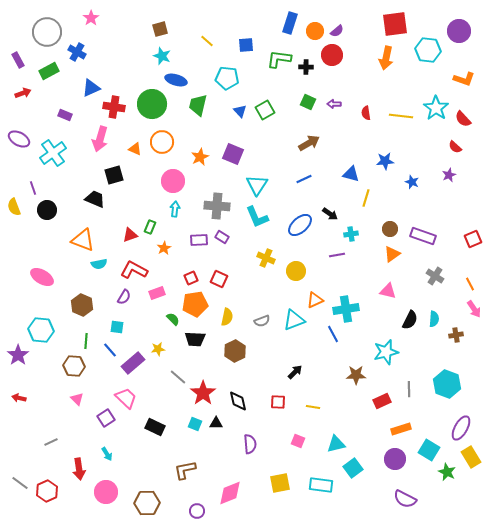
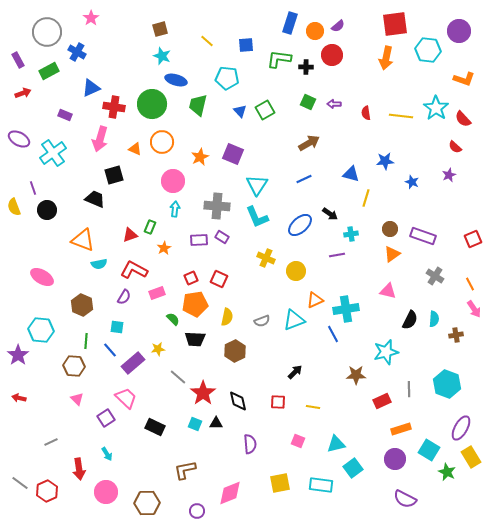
purple semicircle at (337, 31): moved 1 px right, 5 px up
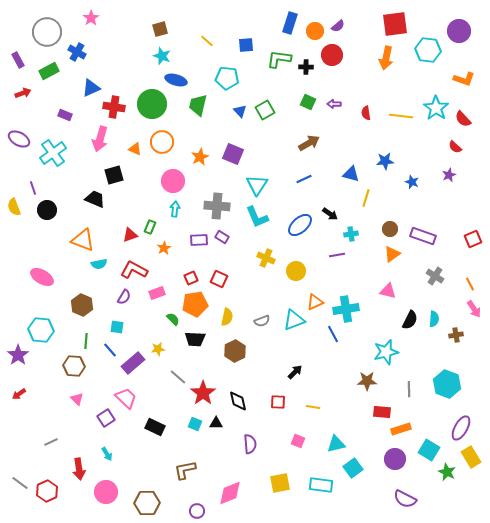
orange triangle at (315, 300): moved 2 px down
brown star at (356, 375): moved 11 px right, 6 px down
red arrow at (19, 398): moved 4 px up; rotated 48 degrees counterclockwise
red rectangle at (382, 401): moved 11 px down; rotated 30 degrees clockwise
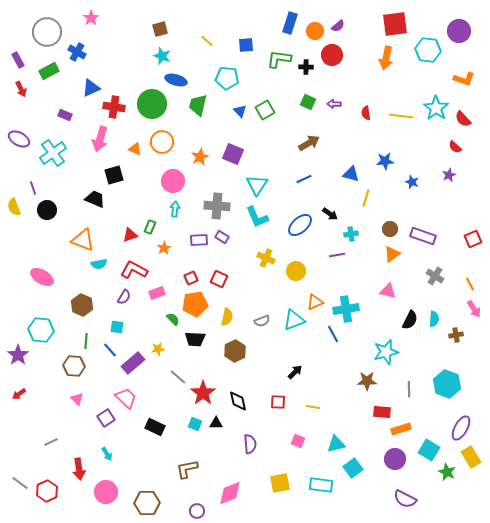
red arrow at (23, 93): moved 2 px left, 4 px up; rotated 84 degrees clockwise
brown L-shape at (185, 470): moved 2 px right, 1 px up
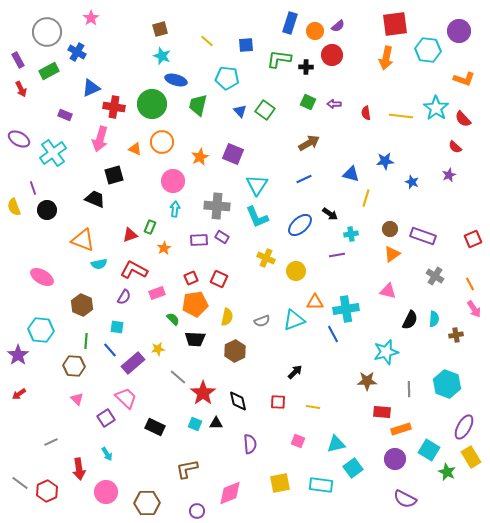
green square at (265, 110): rotated 24 degrees counterclockwise
orange triangle at (315, 302): rotated 24 degrees clockwise
purple ellipse at (461, 428): moved 3 px right, 1 px up
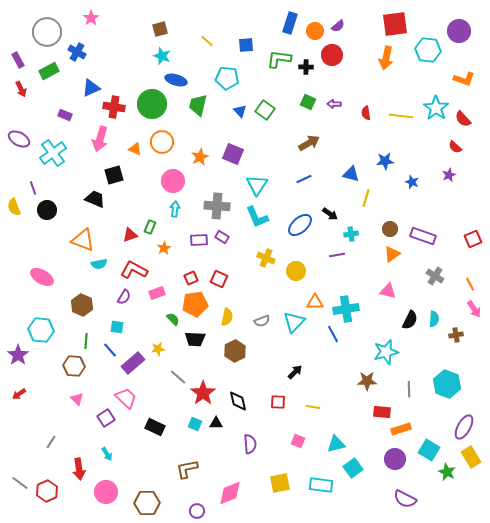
cyan triangle at (294, 320): moved 2 px down; rotated 25 degrees counterclockwise
gray line at (51, 442): rotated 32 degrees counterclockwise
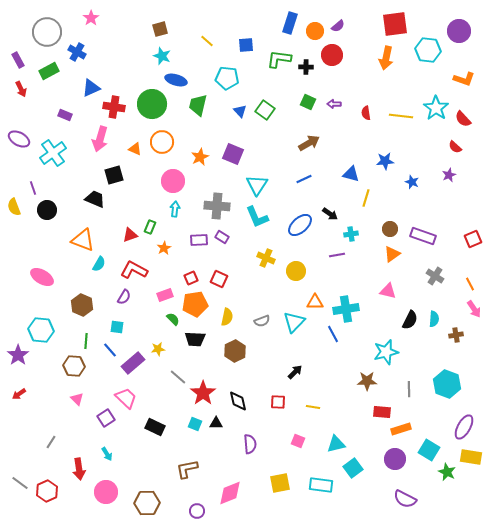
cyan semicircle at (99, 264): rotated 49 degrees counterclockwise
pink rectangle at (157, 293): moved 8 px right, 2 px down
yellow rectangle at (471, 457): rotated 50 degrees counterclockwise
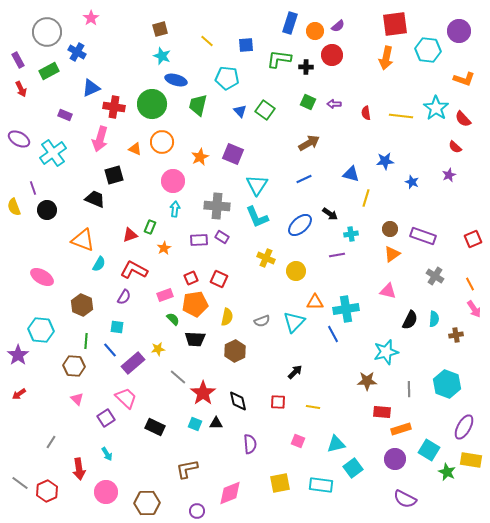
yellow rectangle at (471, 457): moved 3 px down
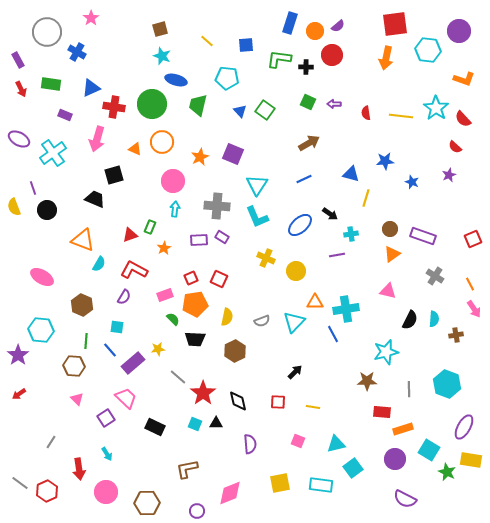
green rectangle at (49, 71): moved 2 px right, 13 px down; rotated 36 degrees clockwise
pink arrow at (100, 139): moved 3 px left
orange rectangle at (401, 429): moved 2 px right
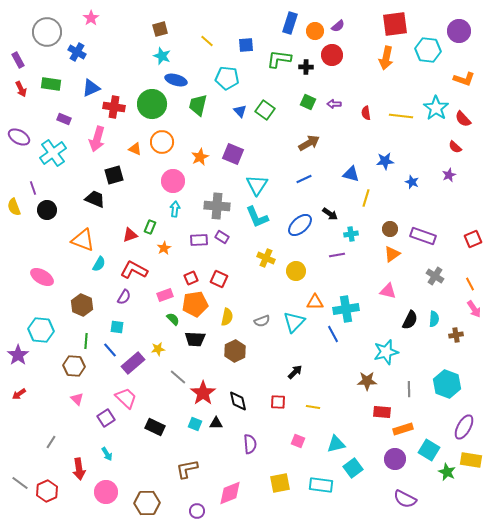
purple rectangle at (65, 115): moved 1 px left, 4 px down
purple ellipse at (19, 139): moved 2 px up
